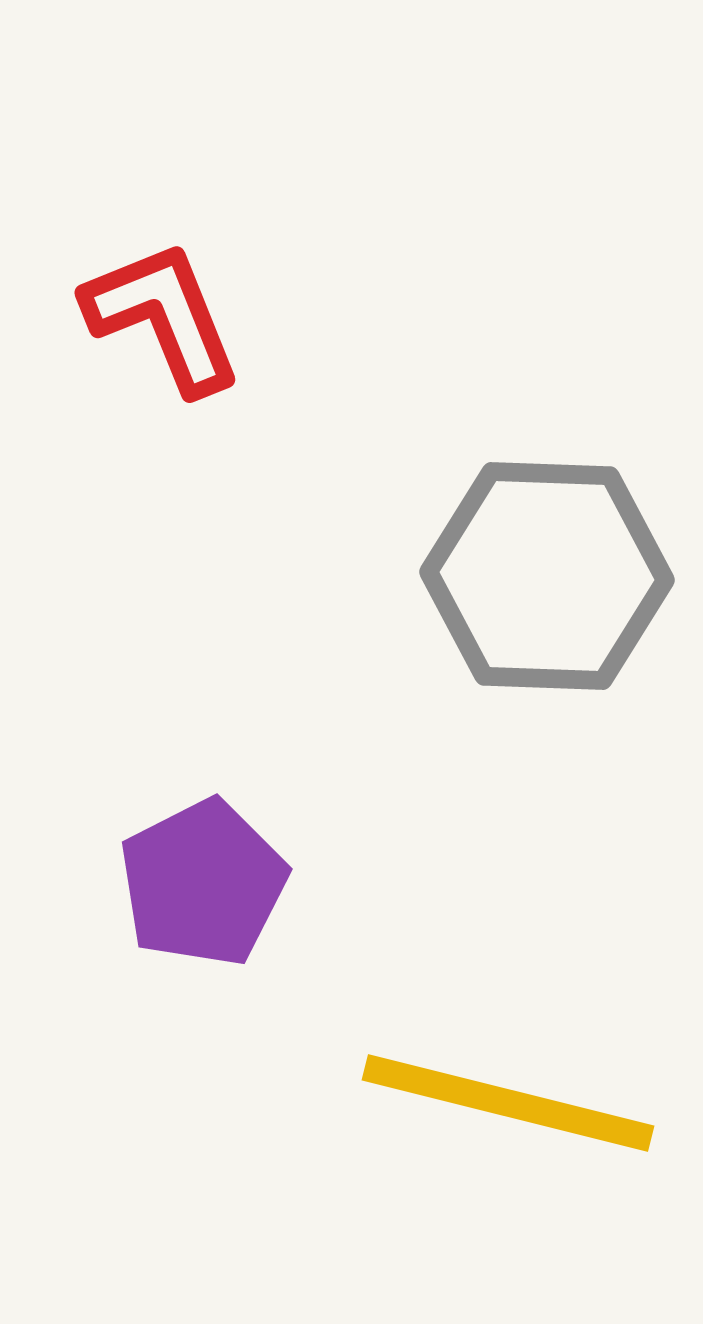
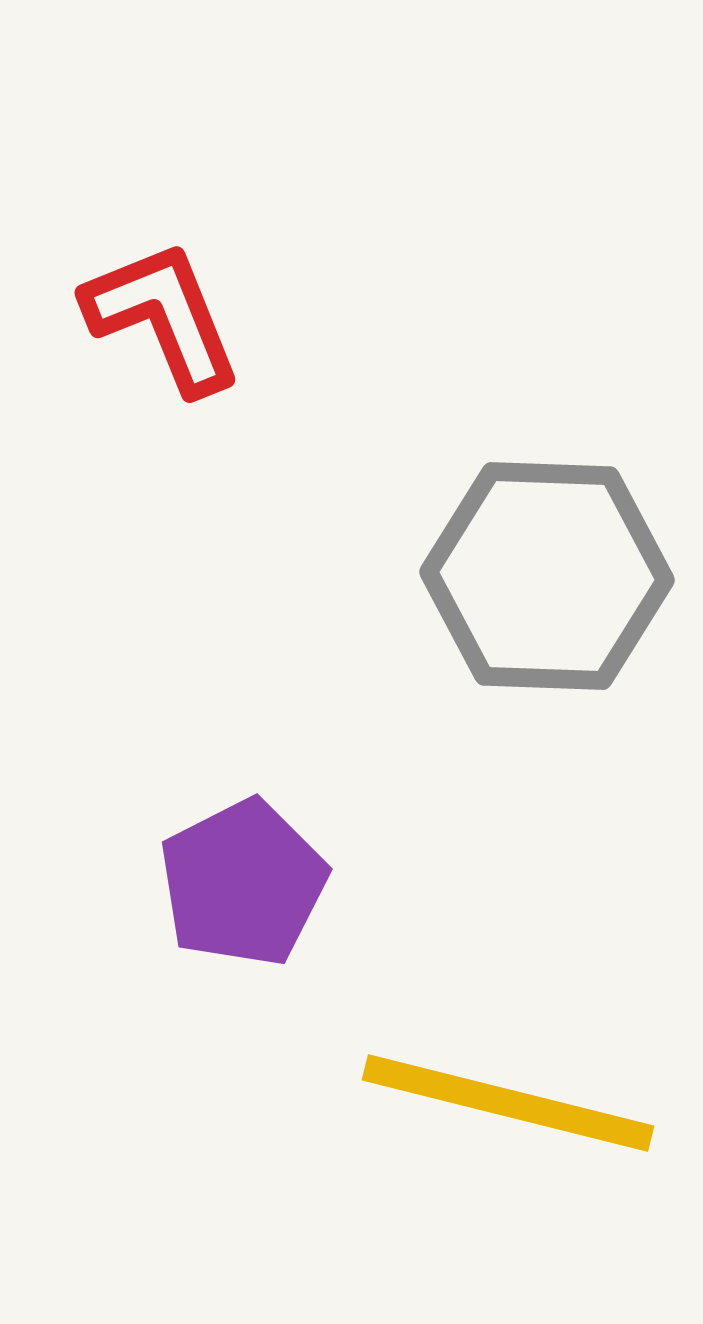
purple pentagon: moved 40 px right
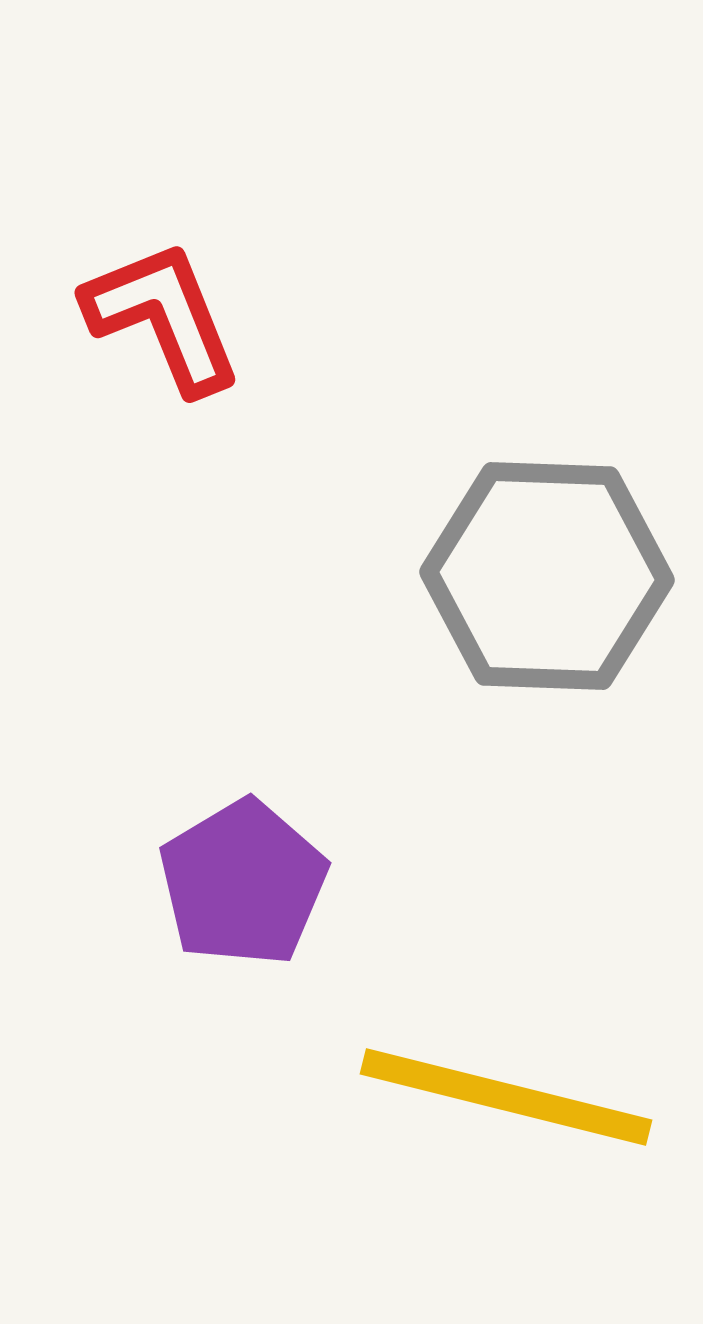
purple pentagon: rotated 4 degrees counterclockwise
yellow line: moved 2 px left, 6 px up
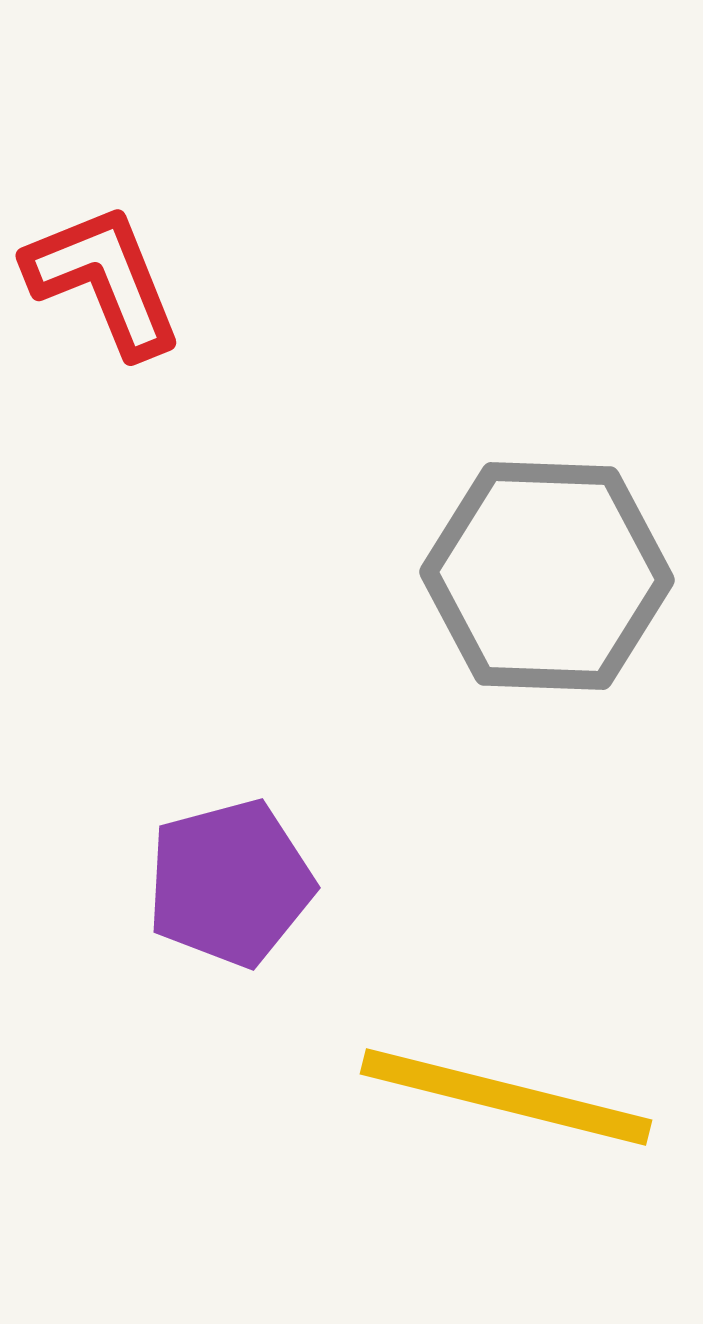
red L-shape: moved 59 px left, 37 px up
purple pentagon: moved 13 px left; rotated 16 degrees clockwise
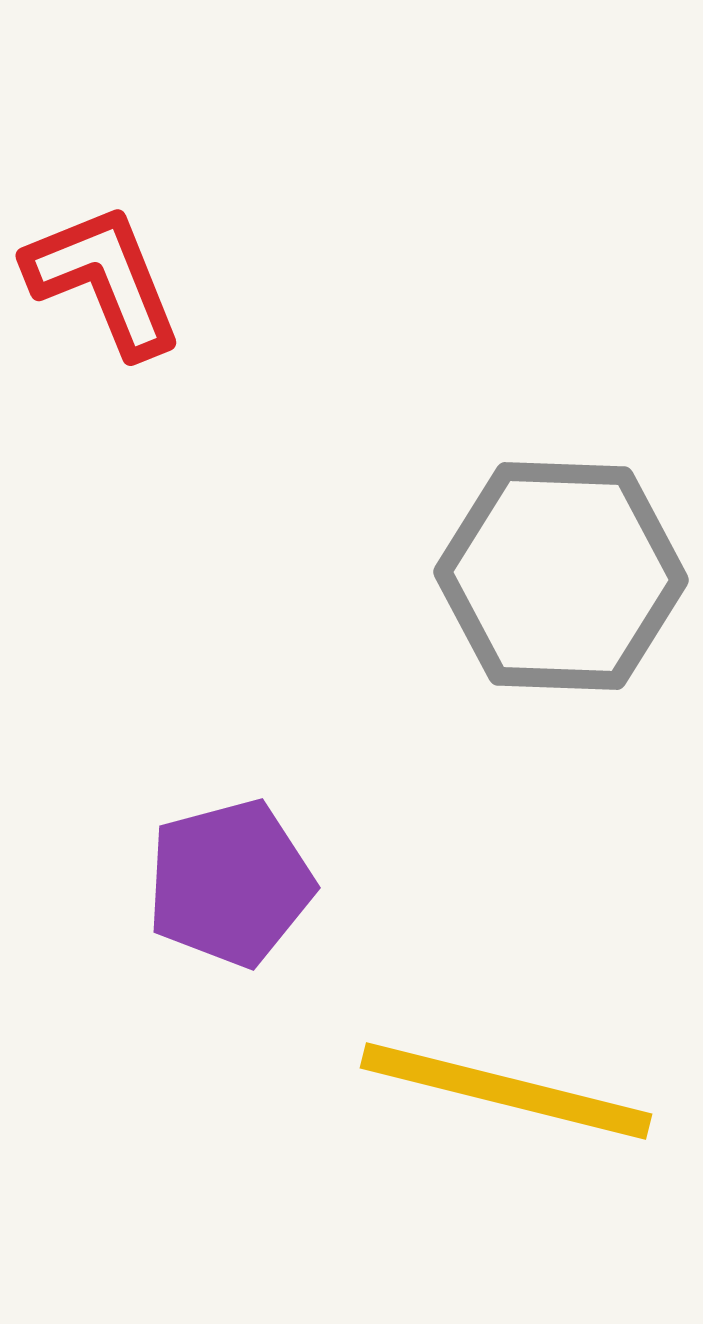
gray hexagon: moved 14 px right
yellow line: moved 6 px up
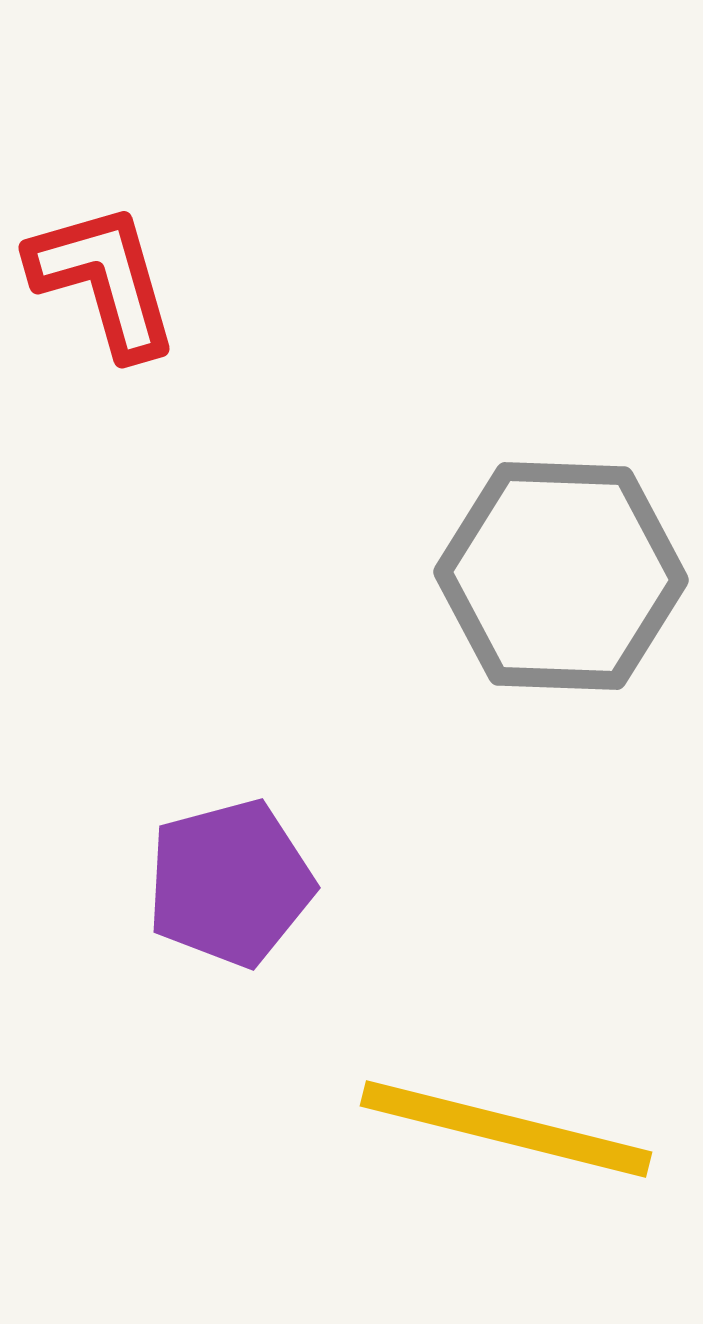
red L-shape: rotated 6 degrees clockwise
yellow line: moved 38 px down
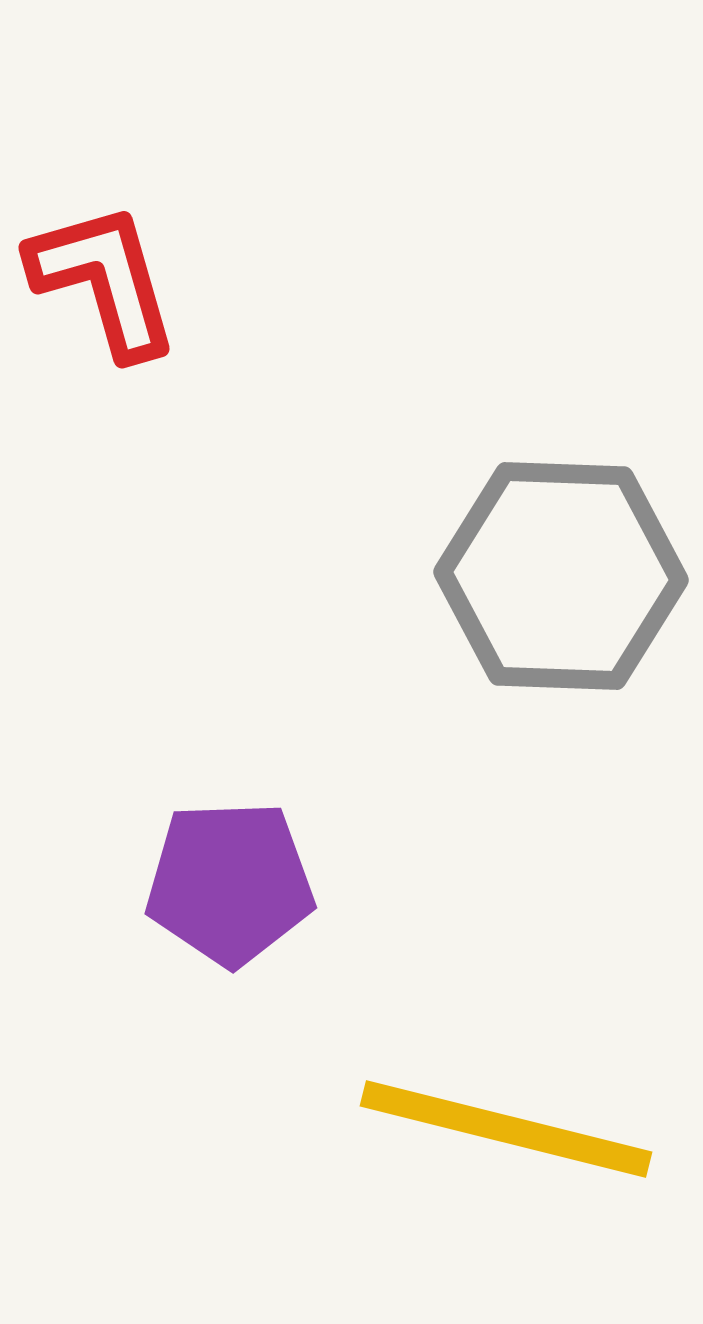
purple pentagon: rotated 13 degrees clockwise
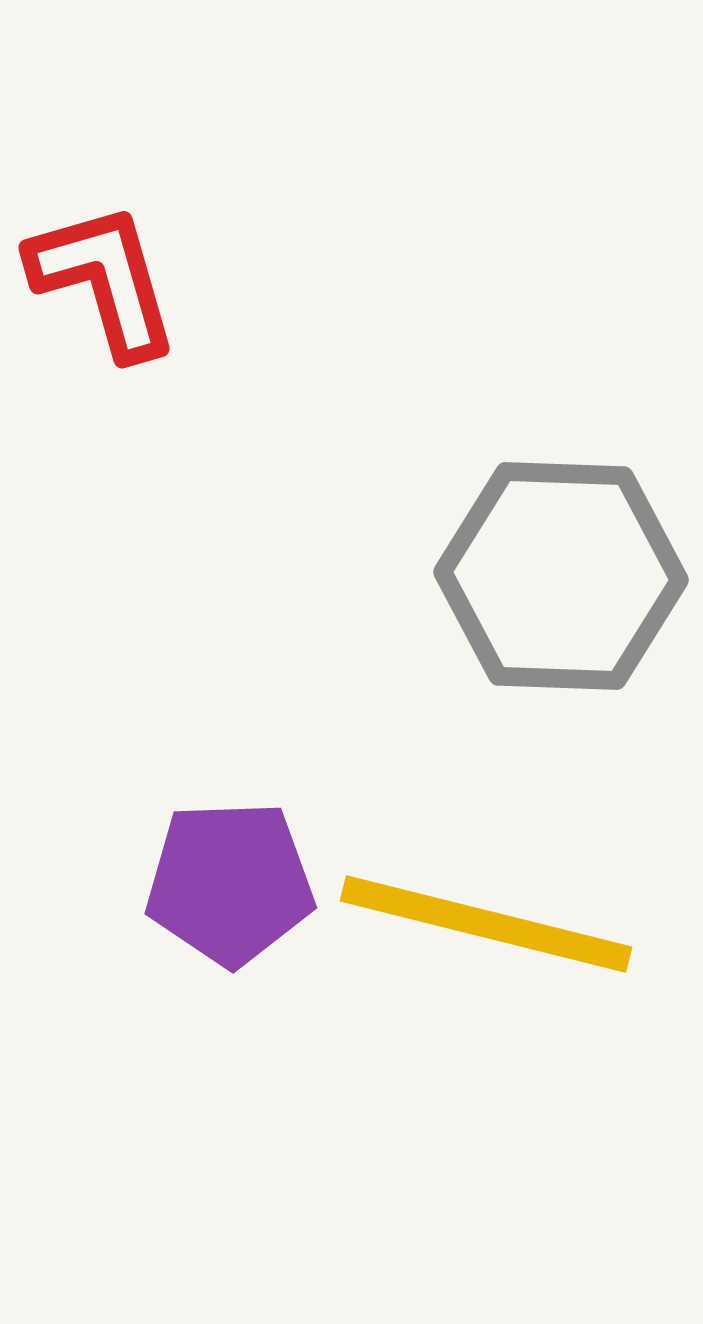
yellow line: moved 20 px left, 205 px up
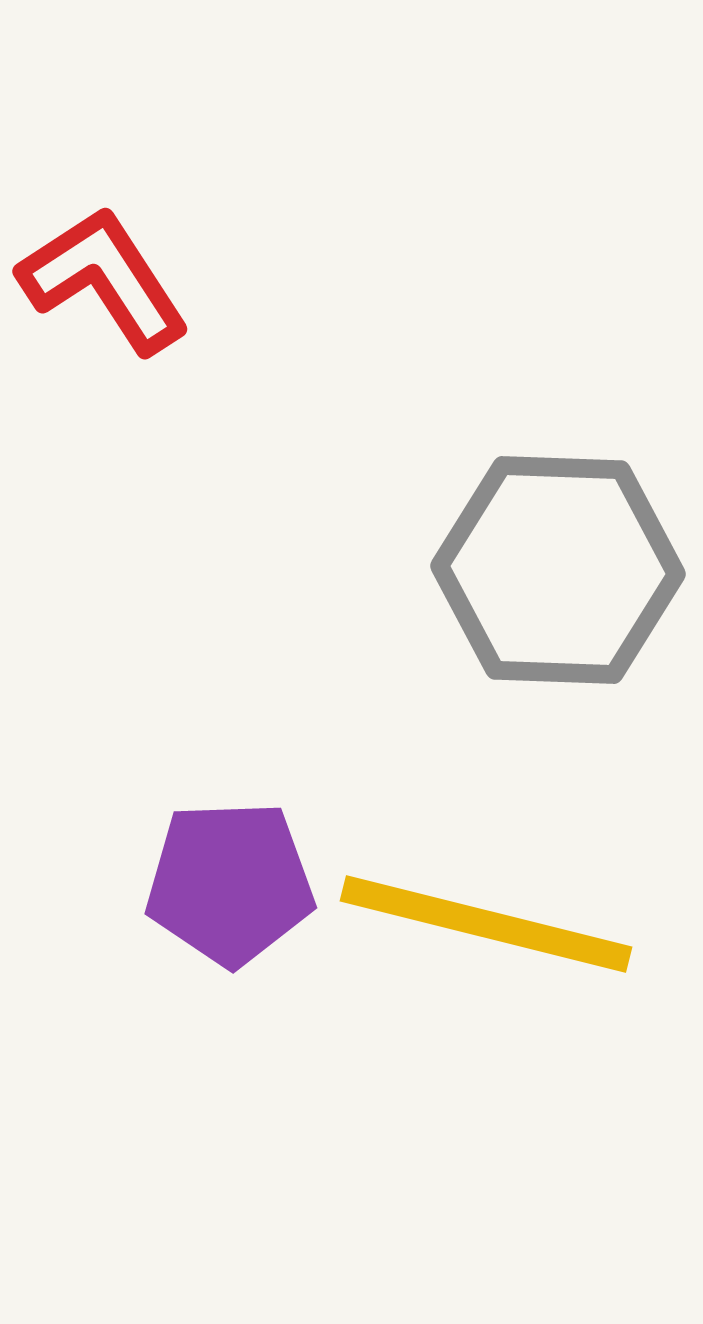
red L-shape: rotated 17 degrees counterclockwise
gray hexagon: moved 3 px left, 6 px up
